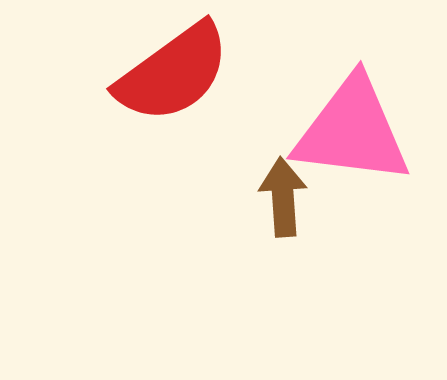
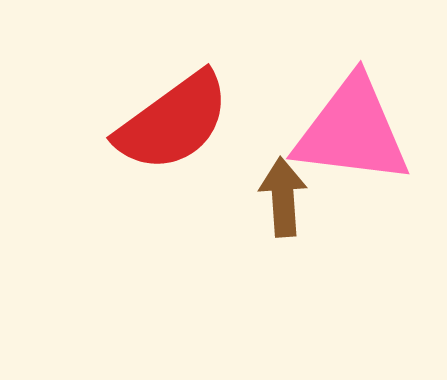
red semicircle: moved 49 px down
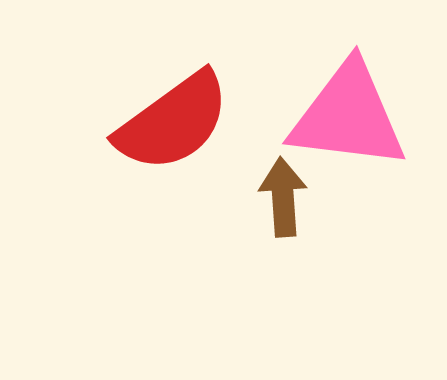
pink triangle: moved 4 px left, 15 px up
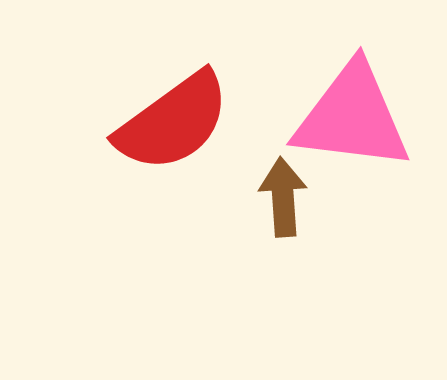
pink triangle: moved 4 px right, 1 px down
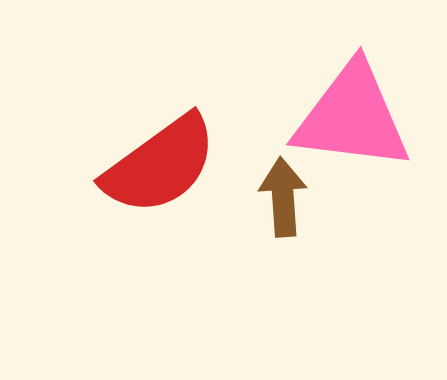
red semicircle: moved 13 px left, 43 px down
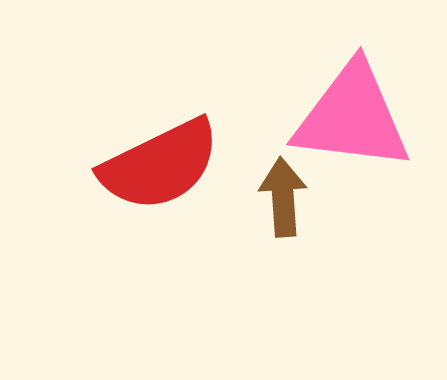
red semicircle: rotated 10 degrees clockwise
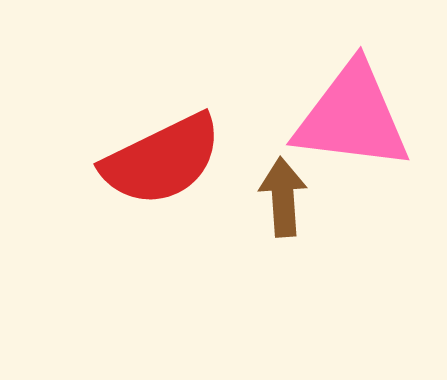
red semicircle: moved 2 px right, 5 px up
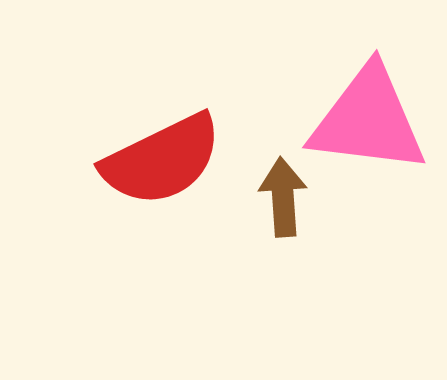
pink triangle: moved 16 px right, 3 px down
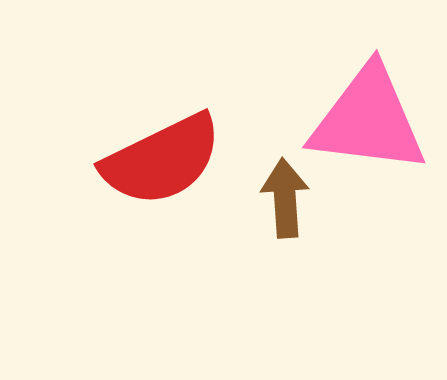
brown arrow: moved 2 px right, 1 px down
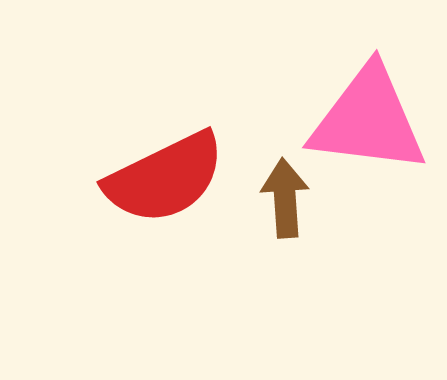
red semicircle: moved 3 px right, 18 px down
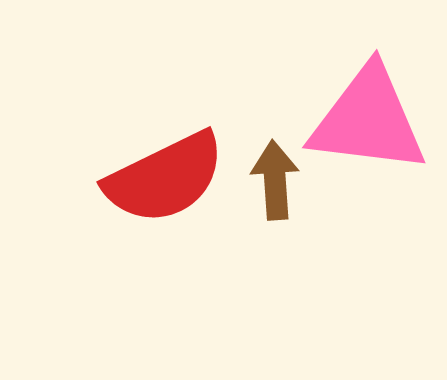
brown arrow: moved 10 px left, 18 px up
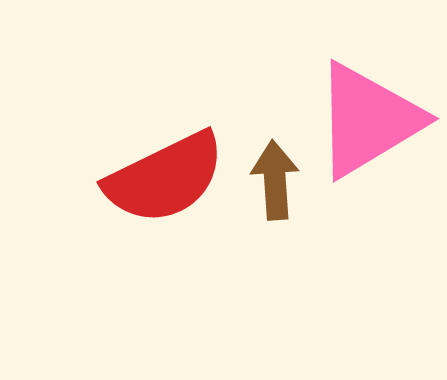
pink triangle: rotated 38 degrees counterclockwise
